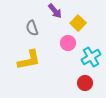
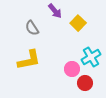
gray semicircle: rotated 14 degrees counterclockwise
pink circle: moved 4 px right, 26 px down
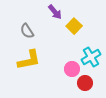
purple arrow: moved 1 px down
yellow square: moved 4 px left, 3 px down
gray semicircle: moved 5 px left, 3 px down
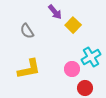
yellow square: moved 1 px left, 1 px up
yellow L-shape: moved 9 px down
red circle: moved 5 px down
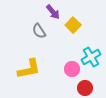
purple arrow: moved 2 px left
gray semicircle: moved 12 px right
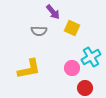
yellow square: moved 1 px left, 3 px down; rotated 21 degrees counterclockwise
gray semicircle: rotated 56 degrees counterclockwise
pink circle: moved 1 px up
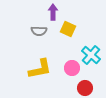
purple arrow: rotated 140 degrees counterclockwise
yellow square: moved 4 px left, 1 px down
cyan cross: moved 2 px up; rotated 18 degrees counterclockwise
yellow L-shape: moved 11 px right
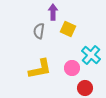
gray semicircle: rotated 98 degrees clockwise
